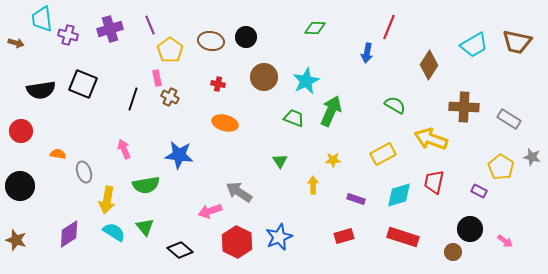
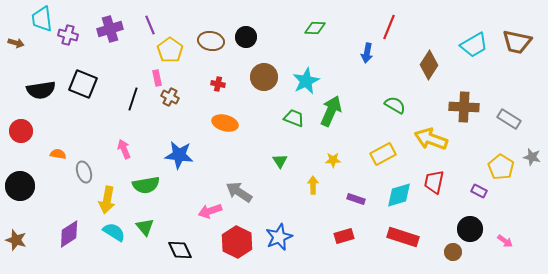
black diamond at (180, 250): rotated 25 degrees clockwise
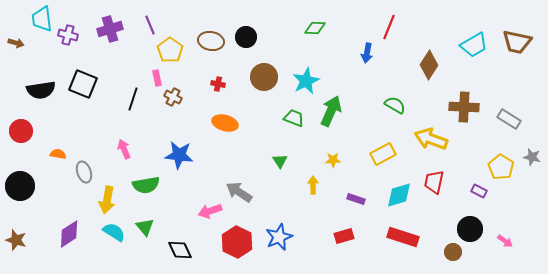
brown cross at (170, 97): moved 3 px right
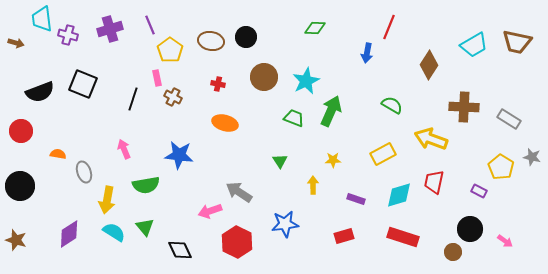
black semicircle at (41, 90): moved 1 px left, 2 px down; rotated 12 degrees counterclockwise
green semicircle at (395, 105): moved 3 px left
blue star at (279, 237): moved 6 px right, 13 px up; rotated 16 degrees clockwise
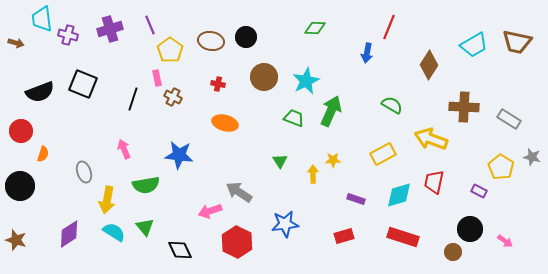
orange semicircle at (58, 154): moved 15 px left; rotated 98 degrees clockwise
yellow arrow at (313, 185): moved 11 px up
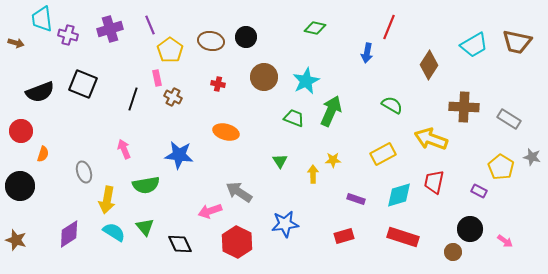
green diamond at (315, 28): rotated 10 degrees clockwise
orange ellipse at (225, 123): moved 1 px right, 9 px down
black diamond at (180, 250): moved 6 px up
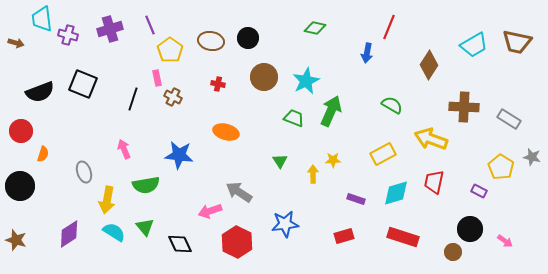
black circle at (246, 37): moved 2 px right, 1 px down
cyan diamond at (399, 195): moved 3 px left, 2 px up
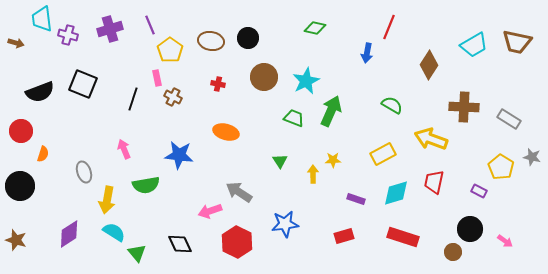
green triangle at (145, 227): moved 8 px left, 26 px down
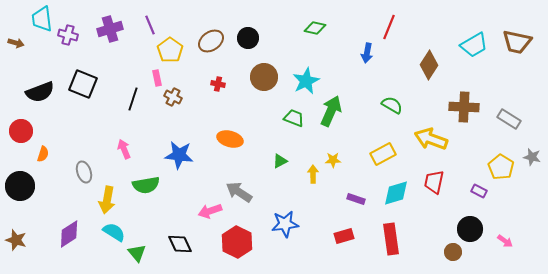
brown ellipse at (211, 41): rotated 45 degrees counterclockwise
orange ellipse at (226, 132): moved 4 px right, 7 px down
green triangle at (280, 161): rotated 35 degrees clockwise
red rectangle at (403, 237): moved 12 px left, 2 px down; rotated 64 degrees clockwise
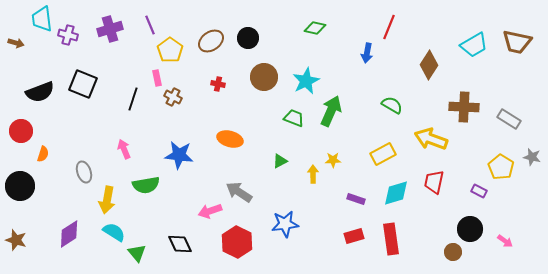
red rectangle at (344, 236): moved 10 px right
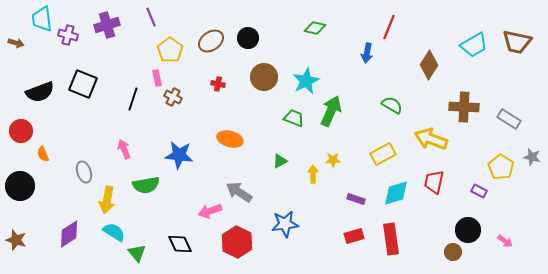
purple line at (150, 25): moved 1 px right, 8 px up
purple cross at (110, 29): moved 3 px left, 4 px up
orange semicircle at (43, 154): rotated 140 degrees clockwise
black circle at (470, 229): moved 2 px left, 1 px down
